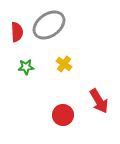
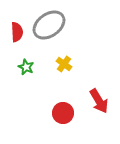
green star: rotated 28 degrees clockwise
red circle: moved 2 px up
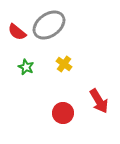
red semicircle: rotated 132 degrees clockwise
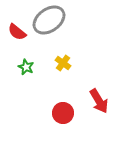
gray ellipse: moved 5 px up
yellow cross: moved 1 px left, 1 px up
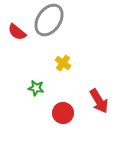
gray ellipse: rotated 20 degrees counterclockwise
green star: moved 10 px right, 21 px down; rotated 14 degrees counterclockwise
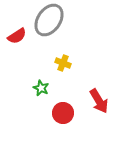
red semicircle: moved 4 px down; rotated 72 degrees counterclockwise
yellow cross: rotated 14 degrees counterclockwise
green star: moved 5 px right; rotated 14 degrees clockwise
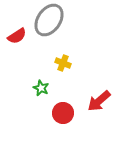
red arrow: rotated 80 degrees clockwise
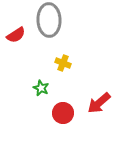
gray ellipse: rotated 36 degrees counterclockwise
red semicircle: moved 1 px left, 1 px up
red arrow: moved 2 px down
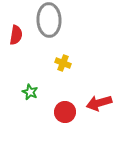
red semicircle: rotated 48 degrees counterclockwise
green star: moved 11 px left, 4 px down
red arrow: rotated 25 degrees clockwise
red circle: moved 2 px right, 1 px up
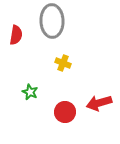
gray ellipse: moved 3 px right, 1 px down
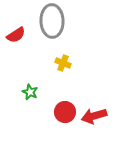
red semicircle: rotated 48 degrees clockwise
red arrow: moved 5 px left, 13 px down
